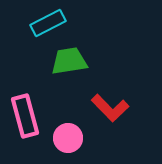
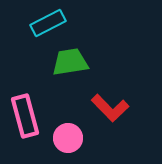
green trapezoid: moved 1 px right, 1 px down
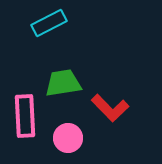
cyan rectangle: moved 1 px right
green trapezoid: moved 7 px left, 21 px down
pink rectangle: rotated 12 degrees clockwise
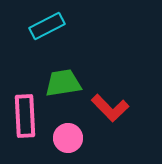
cyan rectangle: moved 2 px left, 3 px down
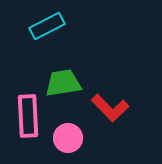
pink rectangle: moved 3 px right
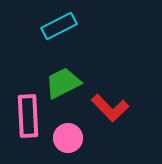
cyan rectangle: moved 12 px right
green trapezoid: rotated 18 degrees counterclockwise
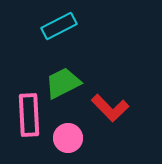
pink rectangle: moved 1 px right, 1 px up
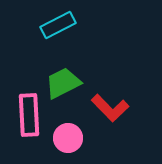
cyan rectangle: moved 1 px left, 1 px up
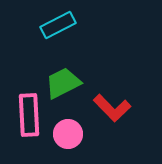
red L-shape: moved 2 px right
pink circle: moved 4 px up
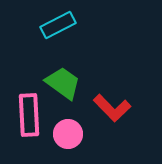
green trapezoid: rotated 63 degrees clockwise
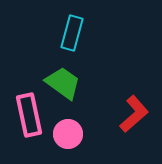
cyan rectangle: moved 14 px right, 8 px down; rotated 48 degrees counterclockwise
red L-shape: moved 22 px right, 6 px down; rotated 87 degrees counterclockwise
pink rectangle: rotated 9 degrees counterclockwise
